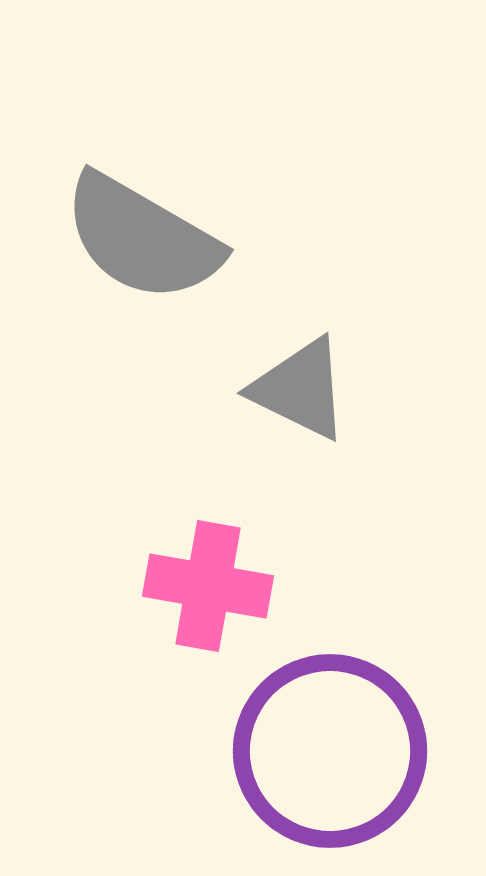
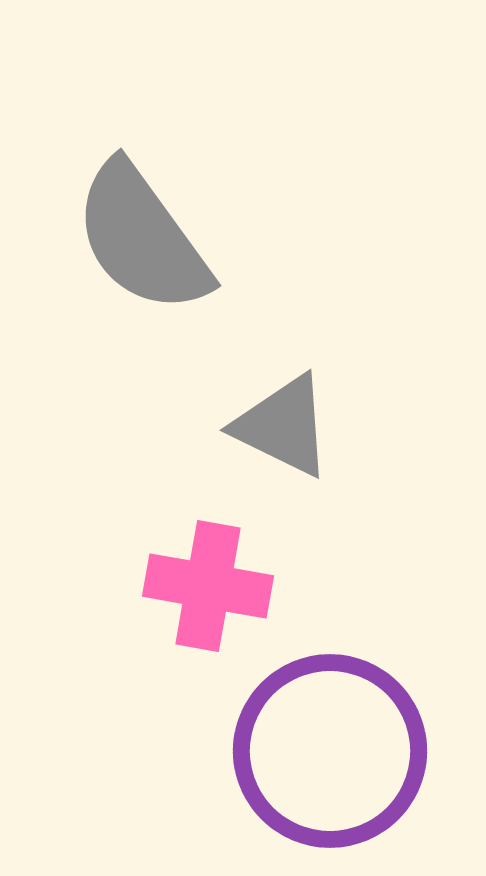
gray semicircle: rotated 24 degrees clockwise
gray triangle: moved 17 px left, 37 px down
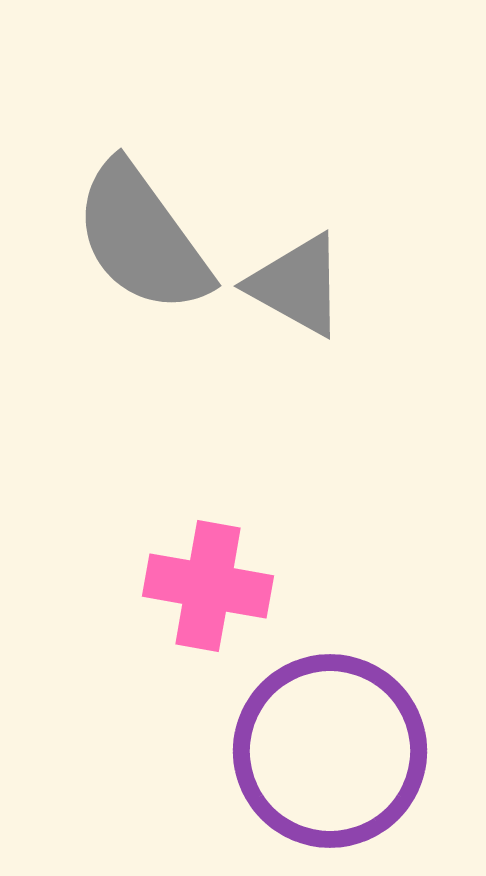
gray triangle: moved 14 px right, 141 px up; rotated 3 degrees clockwise
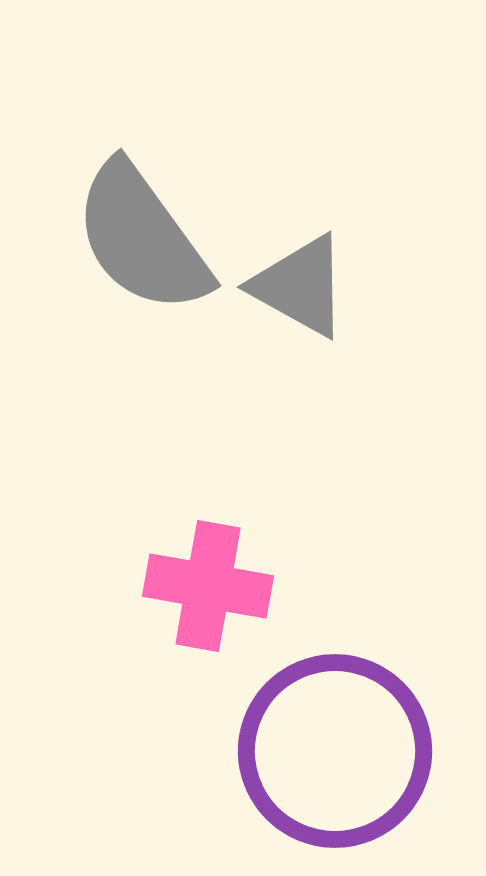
gray triangle: moved 3 px right, 1 px down
purple circle: moved 5 px right
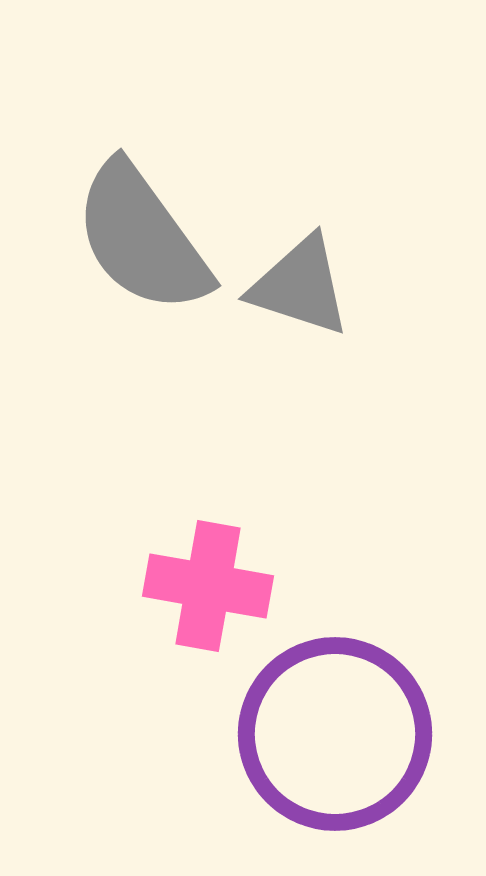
gray triangle: rotated 11 degrees counterclockwise
purple circle: moved 17 px up
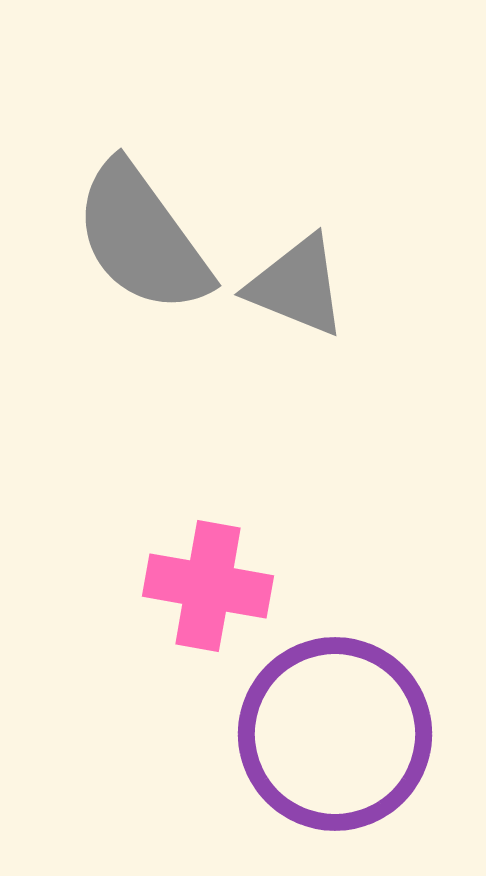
gray triangle: moved 3 px left; rotated 4 degrees clockwise
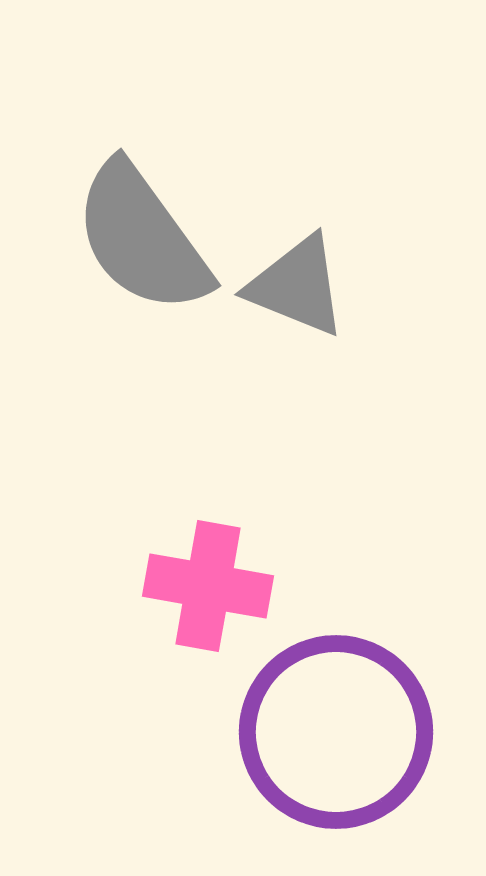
purple circle: moved 1 px right, 2 px up
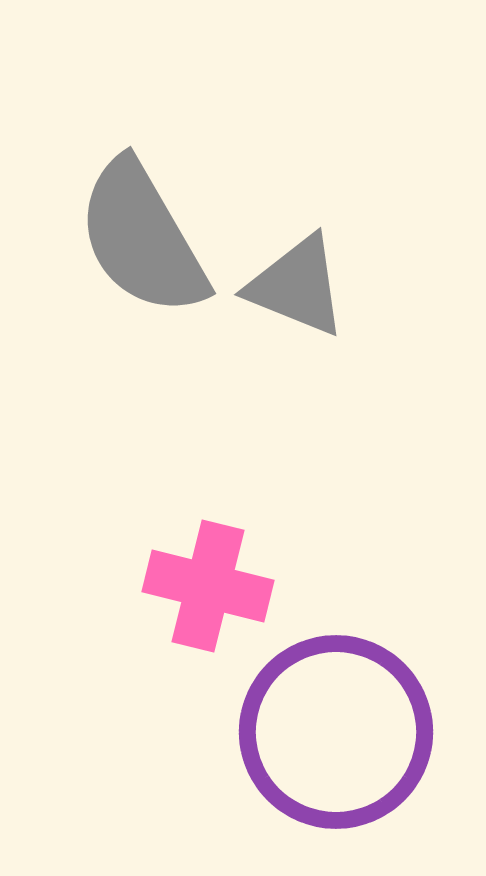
gray semicircle: rotated 6 degrees clockwise
pink cross: rotated 4 degrees clockwise
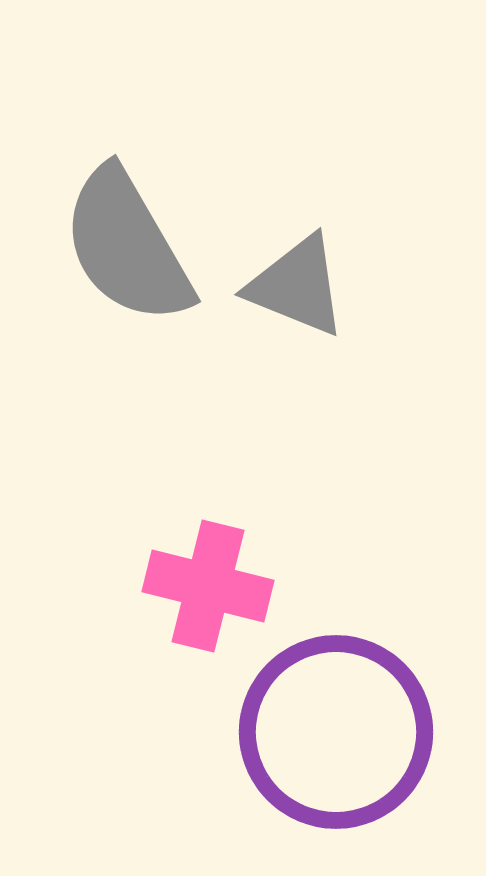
gray semicircle: moved 15 px left, 8 px down
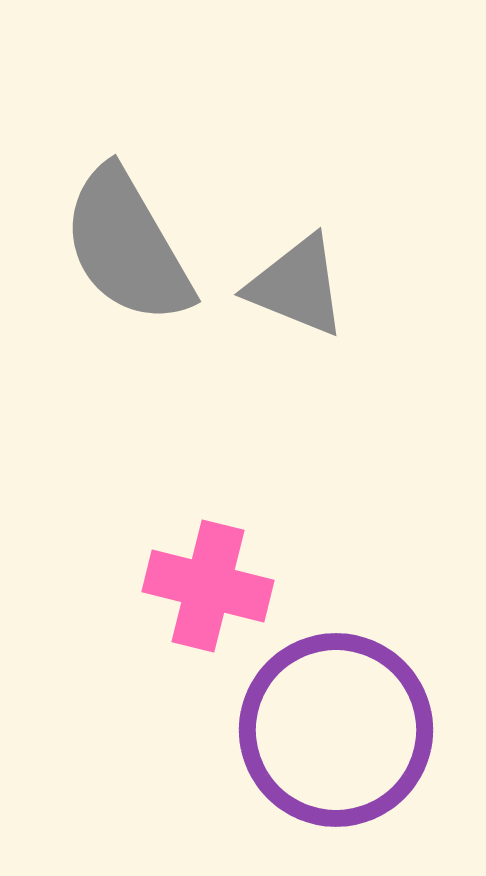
purple circle: moved 2 px up
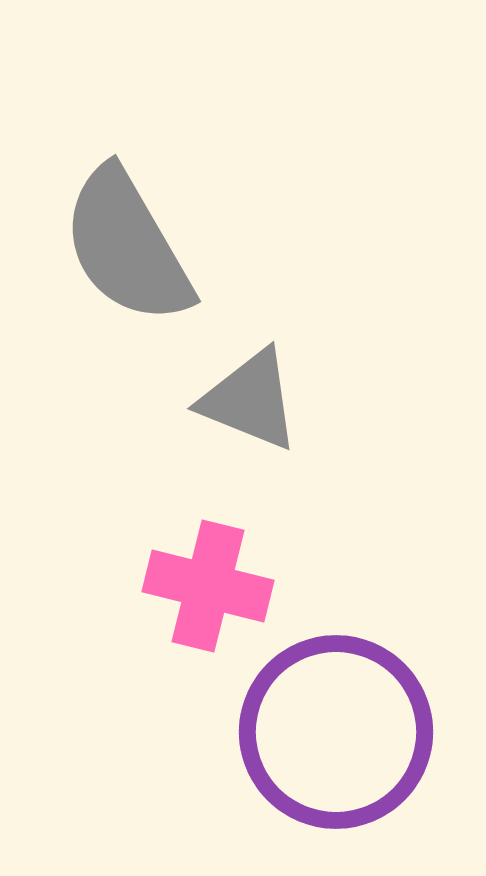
gray triangle: moved 47 px left, 114 px down
purple circle: moved 2 px down
